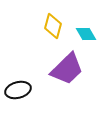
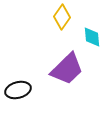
yellow diamond: moved 9 px right, 9 px up; rotated 20 degrees clockwise
cyan diamond: moved 6 px right, 3 px down; rotated 25 degrees clockwise
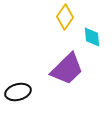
yellow diamond: moved 3 px right
black ellipse: moved 2 px down
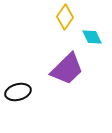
cyan diamond: rotated 20 degrees counterclockwise
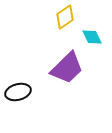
yellow diamond: rotated 20 degrees clockwise
purple trapezoid: moved 1 px up
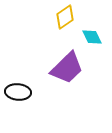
black ellipse: rotated 20 degrees clockwise
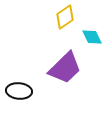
purple trapezoid: moved 2 px left
black ellipse: moved 1 px right, 1 px up
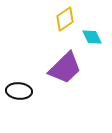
yellow diamond: moved 2 px down
